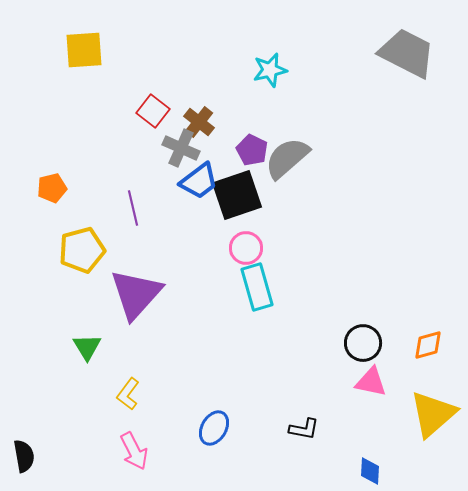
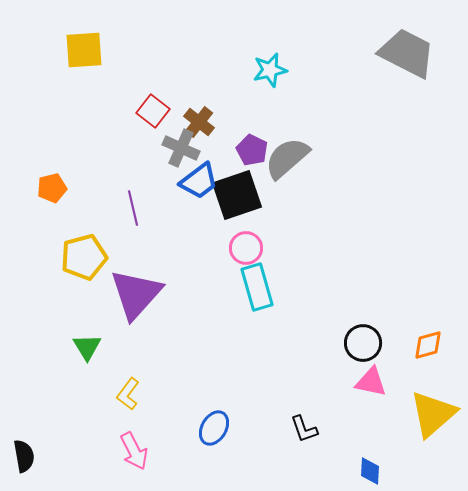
yellow pentagon: moved 2 px right, 7 px down
black L-shape: rotated 60 degrees clockwise
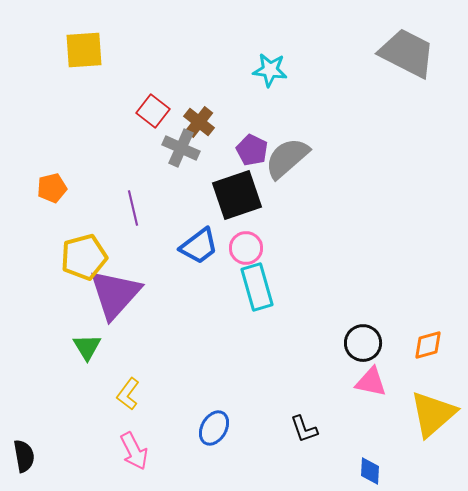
cyan star: rotated 20 degrees clockwise
blue trapezoid: moved 65 px down
purple triangle: moved 21 px left
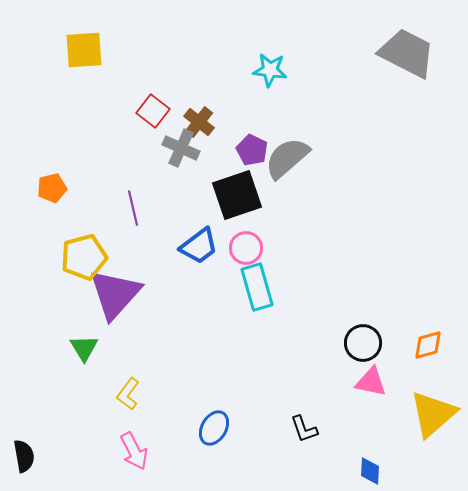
green triangle: moved 3 px left, 1 px down
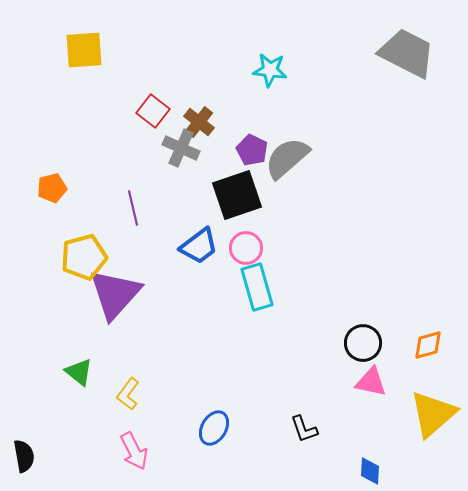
green triangle: moved 5 px left, 24 px down; rotated 20 degrees counterclockwise
